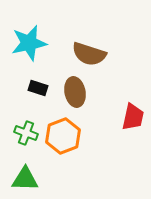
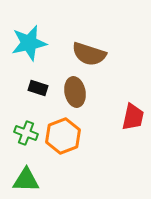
green triangle: moved 1 px right, 1 px down
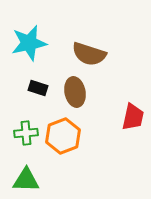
green cross: rotated 25 degrees counterclockwise
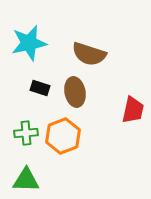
black rectangle: moved 2 px right
red trapezoid: moved 7 px up
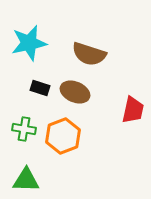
brown ellipse: rotated 56 degrees counterclockwise
green cross: moved 2 px left, 4 px up; rotated 15 degrees clockwise
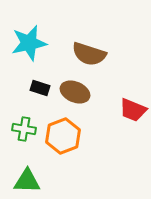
red trapezoid: rotated 100 degrees clockwise
green triangle: moved 1 px right, 1 px down
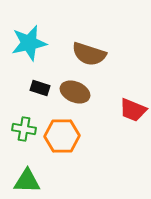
orange hexagon: moved 1 px left; rotated 20 degrees clockwise
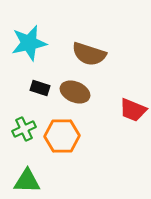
green cross: rotated 35 degrees counterclockwise
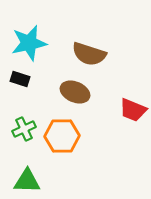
black rectangle: moved 20 px left, 9 px up
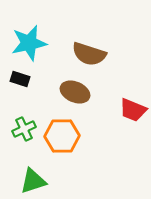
green triangle: moved 6 px right; rotated 20 degrees counterclockwise
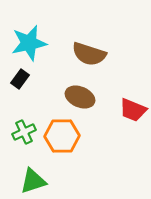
black rectangle: rotated 72 degrees counterclockwise
brown ellipse: moved 5 px right, 5 px down
green cross: moved 3 px down
